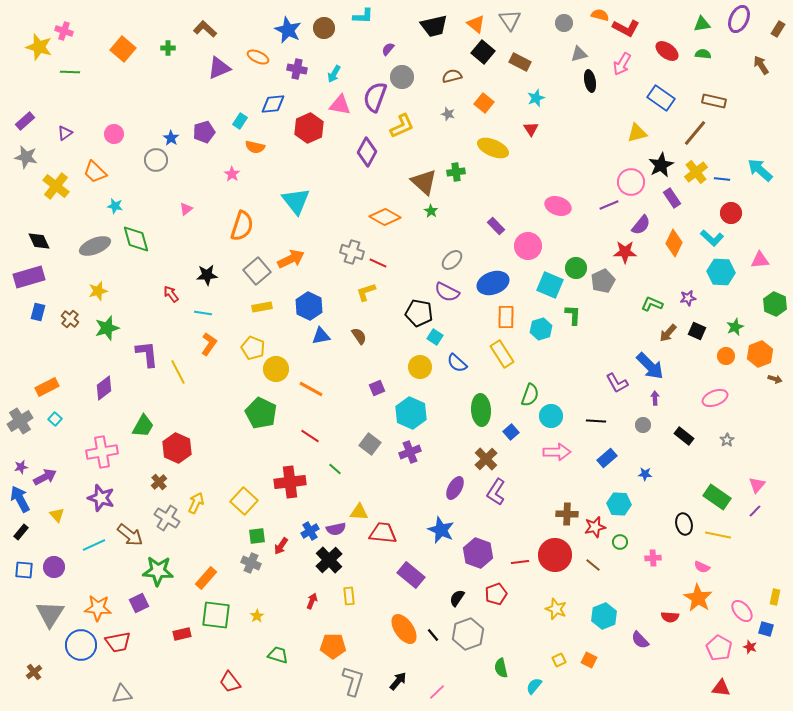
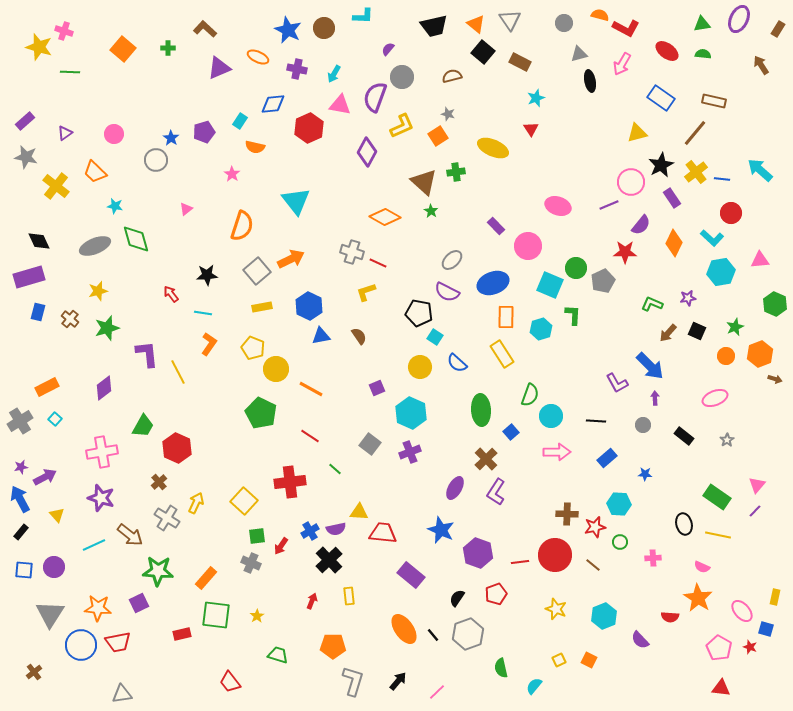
orange square at (484, 103): moved 46 px left, 33 px down; rotated 18 degrees clockwise
cyan hexagon at (721, 272): rotated 12 degrees counterclockwise
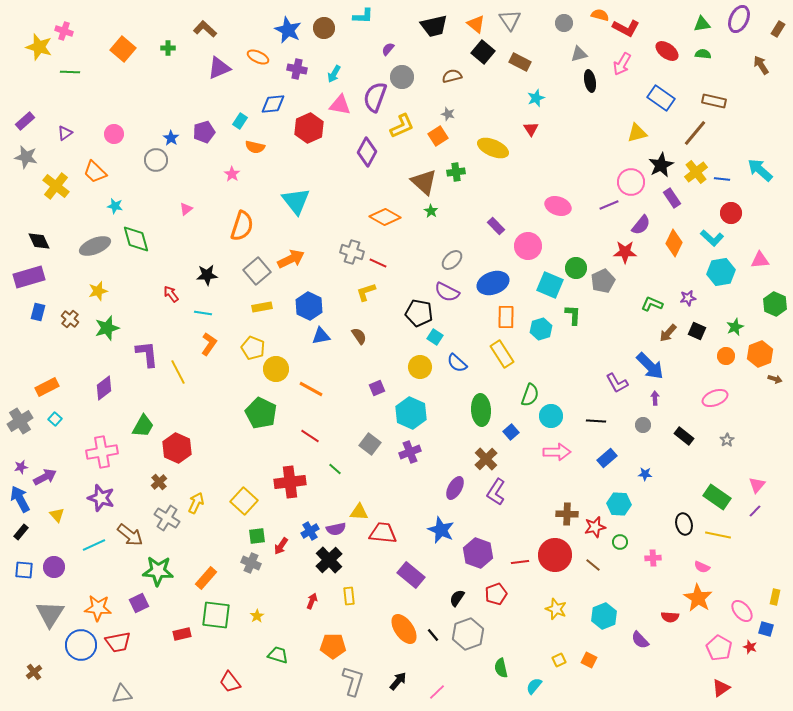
red triangle at (721, 688): rotated 42 degrees counterclockwise
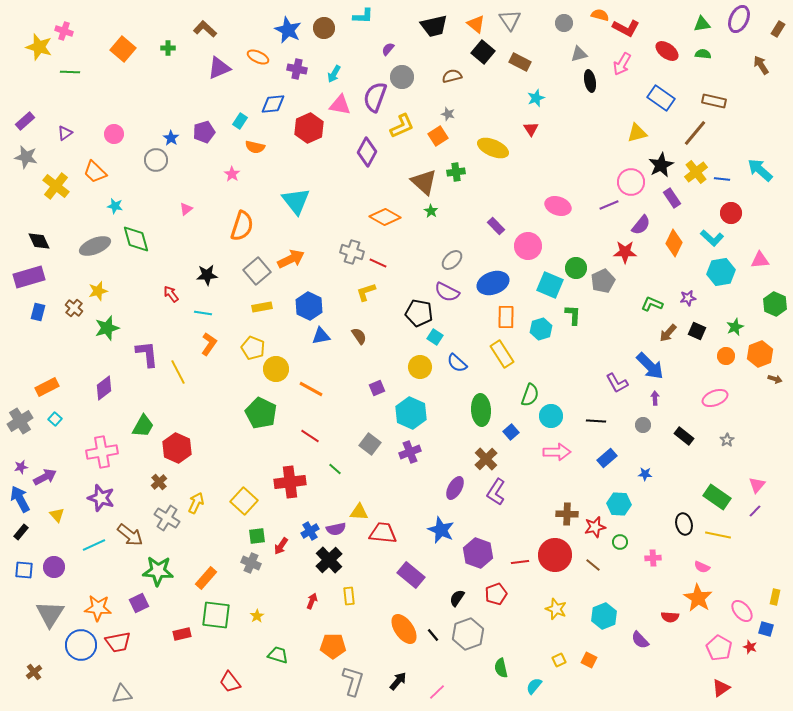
brown cross at (70, 319): moved 4 px right, 11 px up
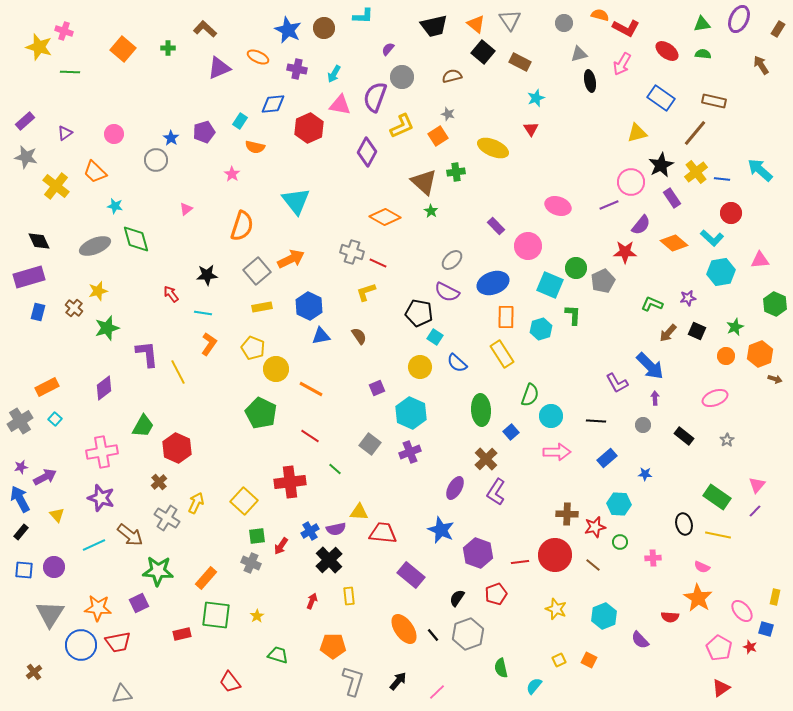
orange diamond at (674, 243): rotated 76 degrees counterclockwise
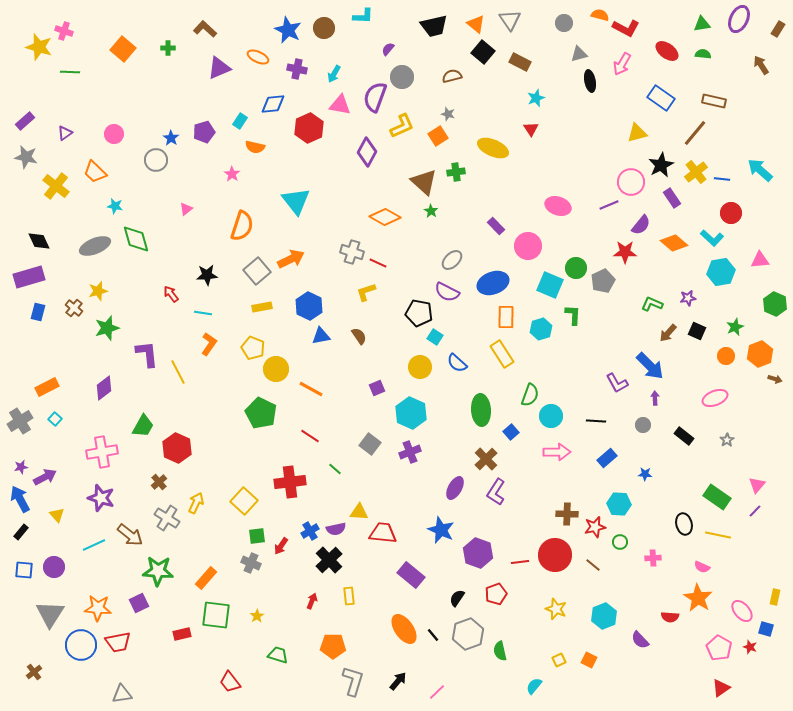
green semicircle at (501, 668): moved 1 px left, 17 px up
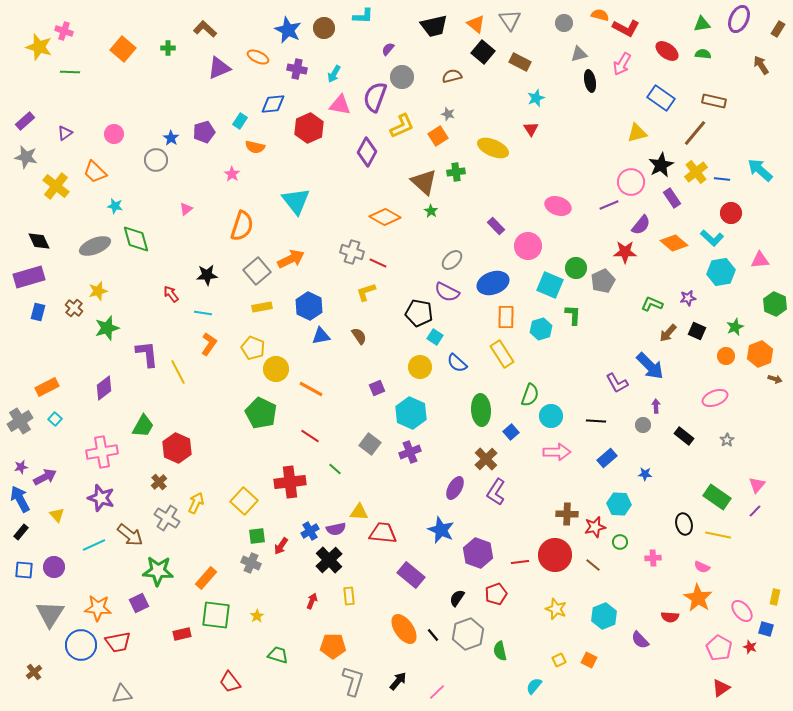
purple arrow at (655, 398): moved 1 px right, 8 px down
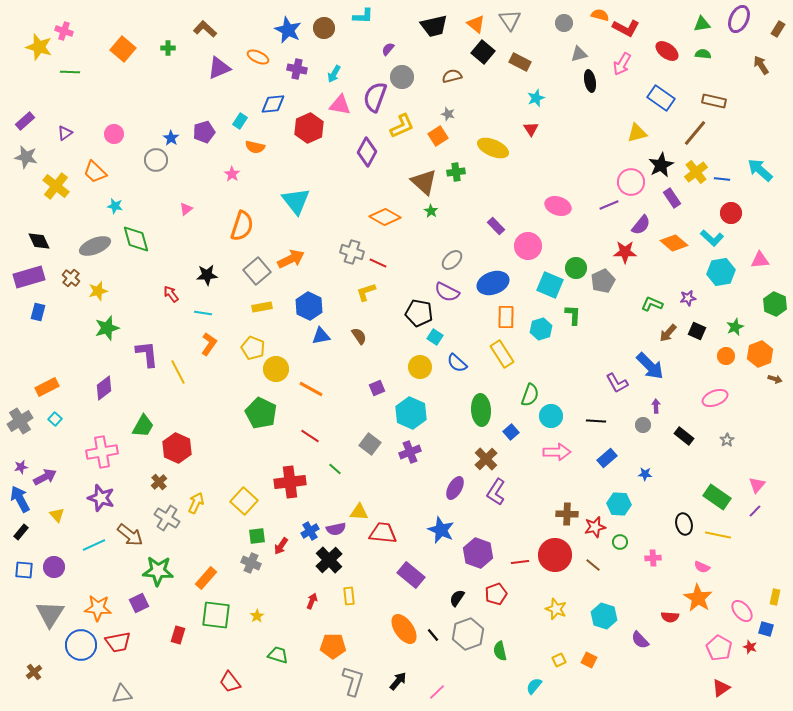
brown cross at (74, 308): moved 3 px left, 30 px up
cyan hexagon at (604, 616): rotated 20 degrees counterclockwise
red rectangle at (182, 634): moved 4 px left, 1 px down; rotated 60 degrees counterclockwise
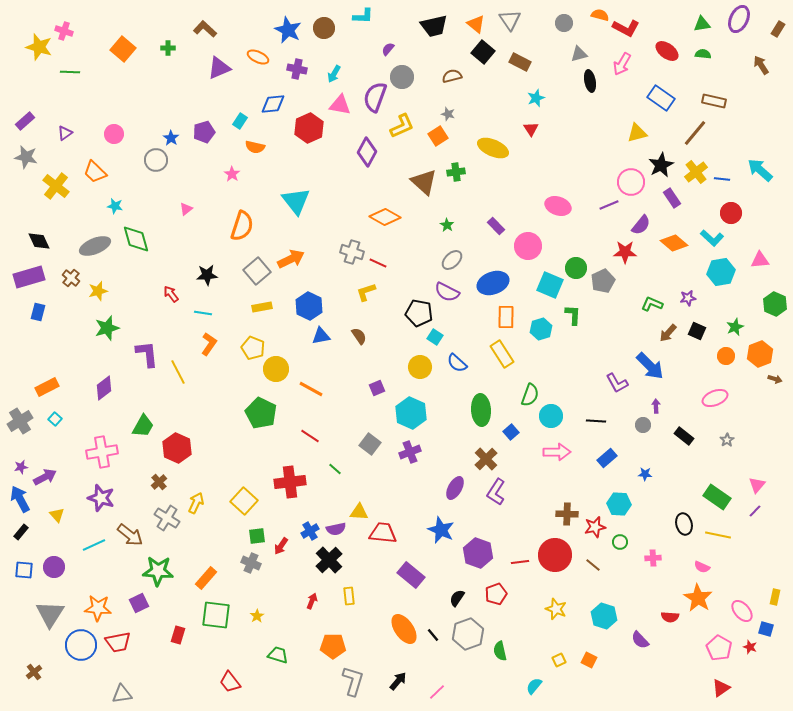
green star at (431, 211): moved 16 px right, 14 px down
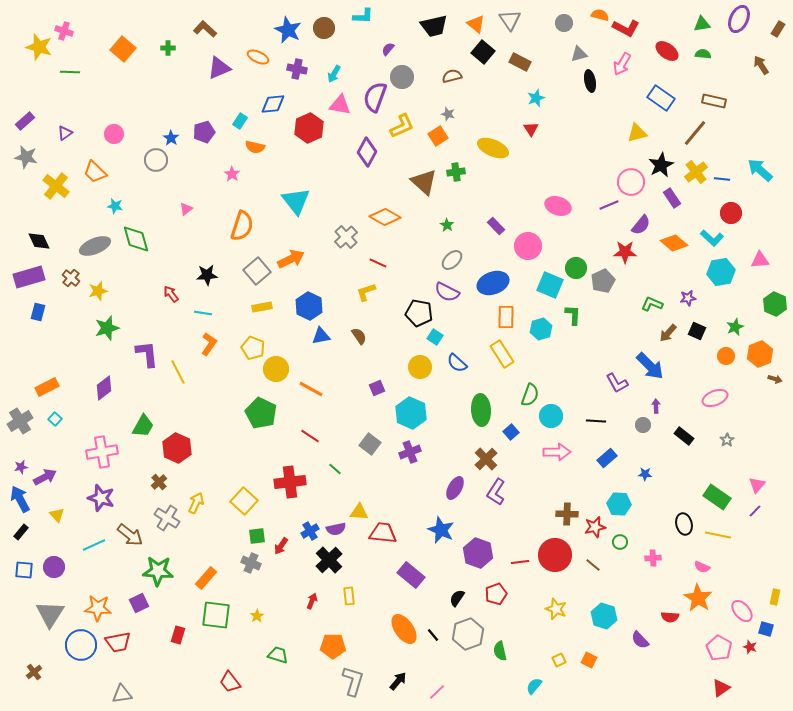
gray cross at (352, 252): moved 6 px left, 15 px up; rotated 30 degrees clockwise
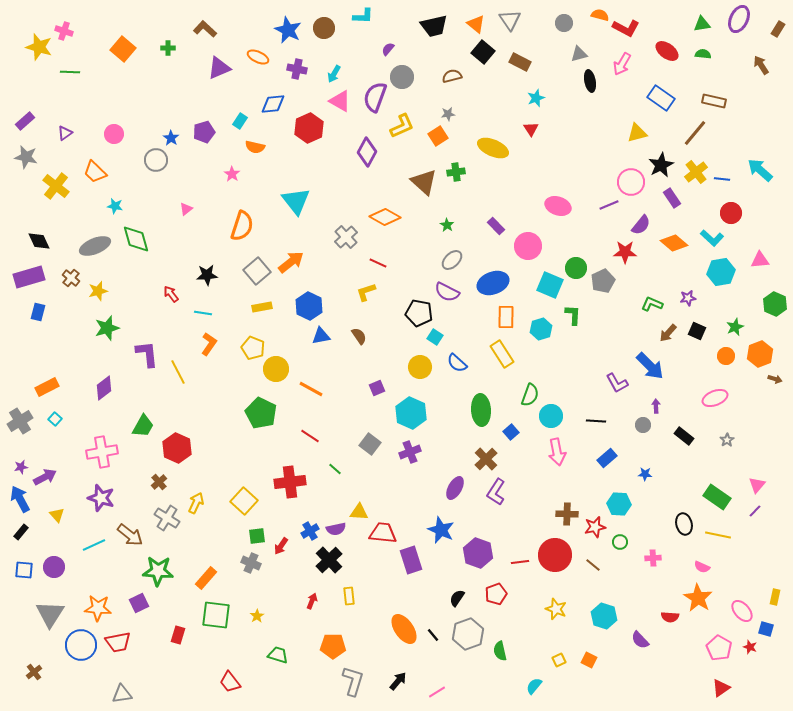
pink triangle at (340, 105): moved 4 px up; rotated 20 degrees clockwise
gray star at (448, 114): rotated 24 degrees counterclockwise
orange arrow at (291, 259): moved 3 px down; rotated 12 degrees counterclockwise
pink arrow at (557, 452): rotated 80 degrees clockwise
purple rectangle at (411, 575): moved 15 px up; rotated 32 degrees clockwise
pink line at (437, 692): rotated 12 degrees clockwise
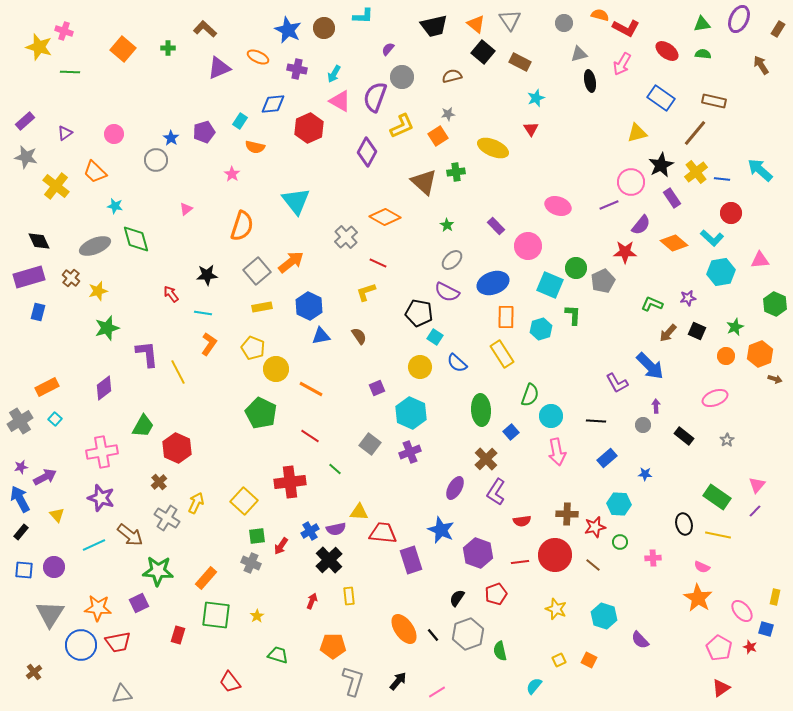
red semicircle at (670, 617): moved 148 px left, 96 px up; rotated 12 degrees counterclockwise
